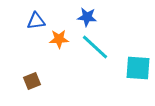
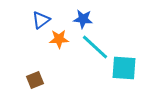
blue star: moved 4 px left, 2 px down
blue triangle: moved 5 px right, 1 px up; rotated 30 degrees counterclockwise
cyan square: moved 14 px left
brown square: moved 3 px right, 1 px up
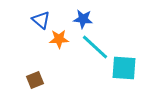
blue triangle: rotated 42 degrees counterclockwise
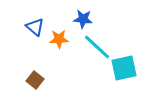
blue triangle: moved 6 px left, 7 px down
cyan line: moved 2 px right
cyan square: rotated 16 degrees counterclockwise
brown square: rotated 30 degrees counterclockwise
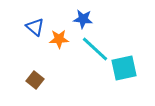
cyan line: moved 2 px left, 2 px down
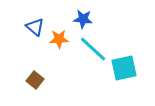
cyan line: moved 2 px left
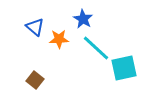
blue star: rotated 24 degrees clockwise
cyan line: moved 3 px right, 1 px up
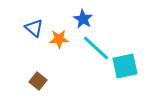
blue triangle: moved 1 px left, 1 px down
cyan square: moved 1 px right, 2 px up
brown square: moved 3 px right, 1 px down
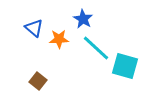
cyan square: rotated 28 degrees clockwise
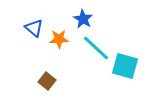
brown square: moved 9 px right
